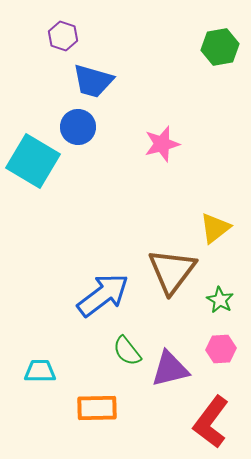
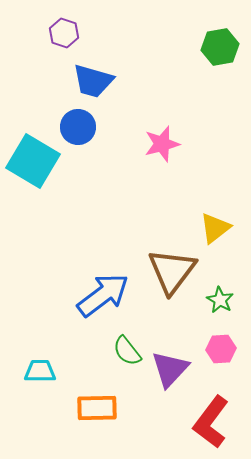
purple hexagon: moved 1 px right, 3 px up
purple triangle: rotated 33 degrees counterclockwise
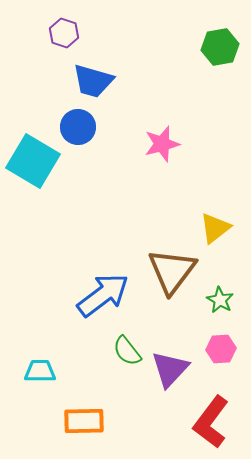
orange rectangle: moved 13 px left, 13 px down
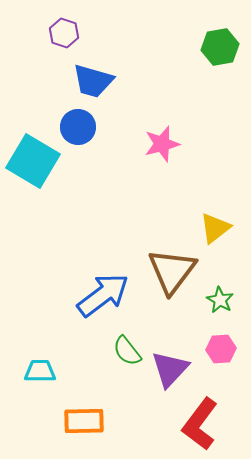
red L-shape: moved 11 px left, 2 px down
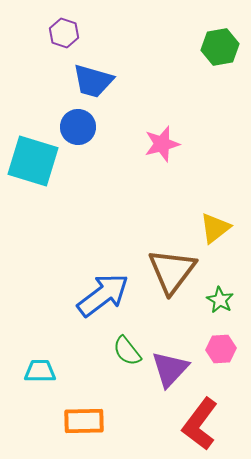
cyan square: rotated 14 degrees counterclockwise
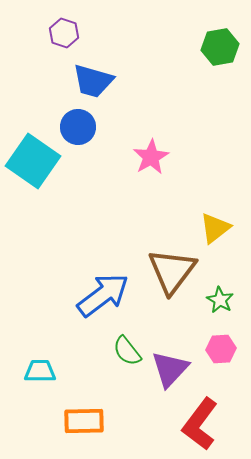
pink star: moved 11 px left, 13 px down; rotated 15 degrees counterclockwise
cyan square: rotated 18 degrees clockwise
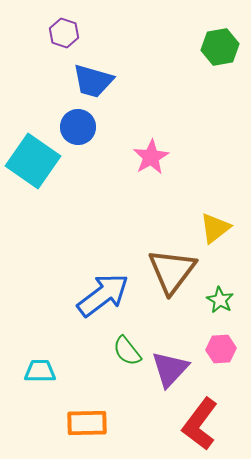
orange rectangle: moved 3 px right, 2 px down
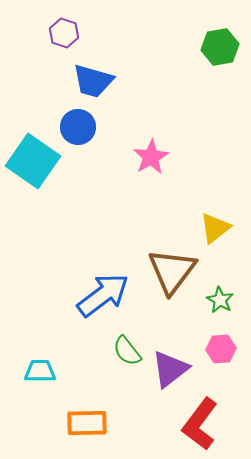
purple triangle: rotated 9 degrees clockwise
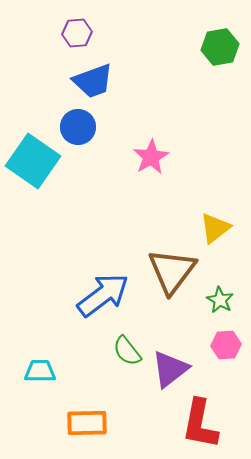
purple hexagon: moved 13 px right; rotated 24 degrees counterclockwise
blue trapezoid: rotated 36 degrees counterclockwise
pink hexagon: moved 5 px right, 4 px up
red L-shape: rotated 26 degrees counterclockwise
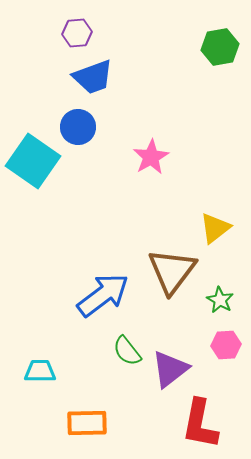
blue trapezoid: moved 4 px up
